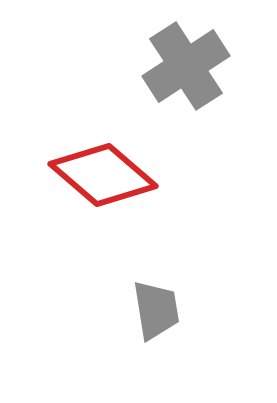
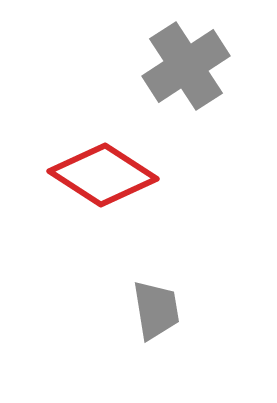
red diamond: rotated 8 degrees counterclockwise
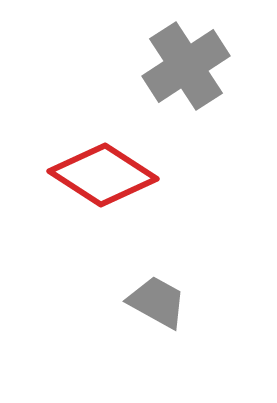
gray trapezoid: moved 1 px right, 8 px up; rotated 52 degrees counterclockwise
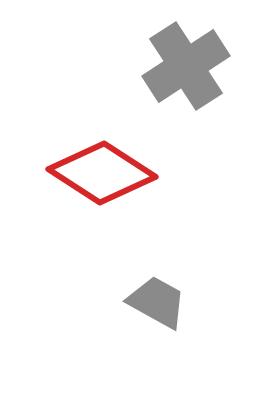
red diamond: moved 1 px left, 2 px up
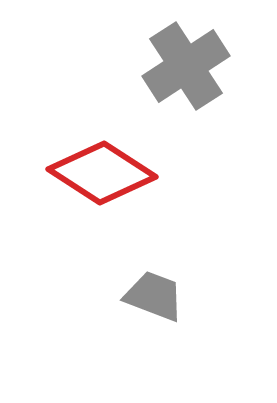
gray trapezoid: moved 3 px left, 6 px up; rotated 8 degrees counterclockwise
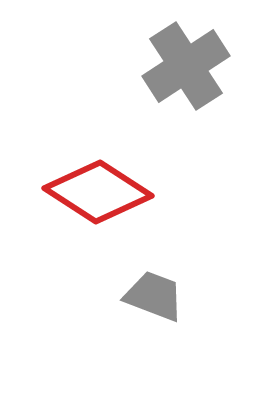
red diamond: moved 4 px left, 19 px down
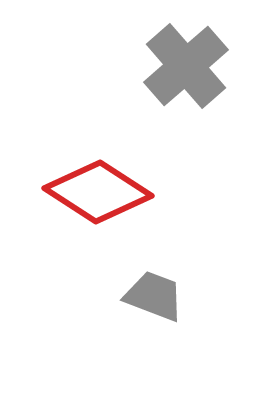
gray cross: rotated 8 degrees counterclockwise
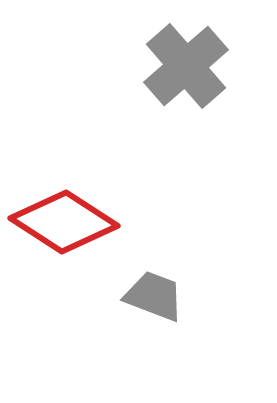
red diamond: moved 34 px left, 30 px down
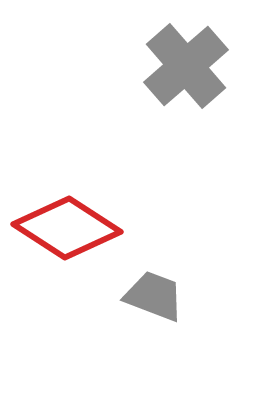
red diamond: moved 3 px right, 6 px down
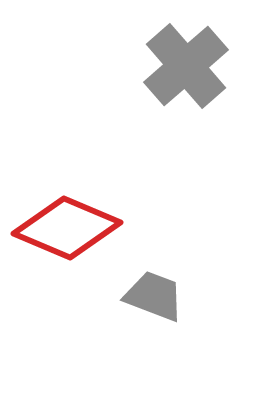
red diamond: rotated 10 degrees counterclockwise
